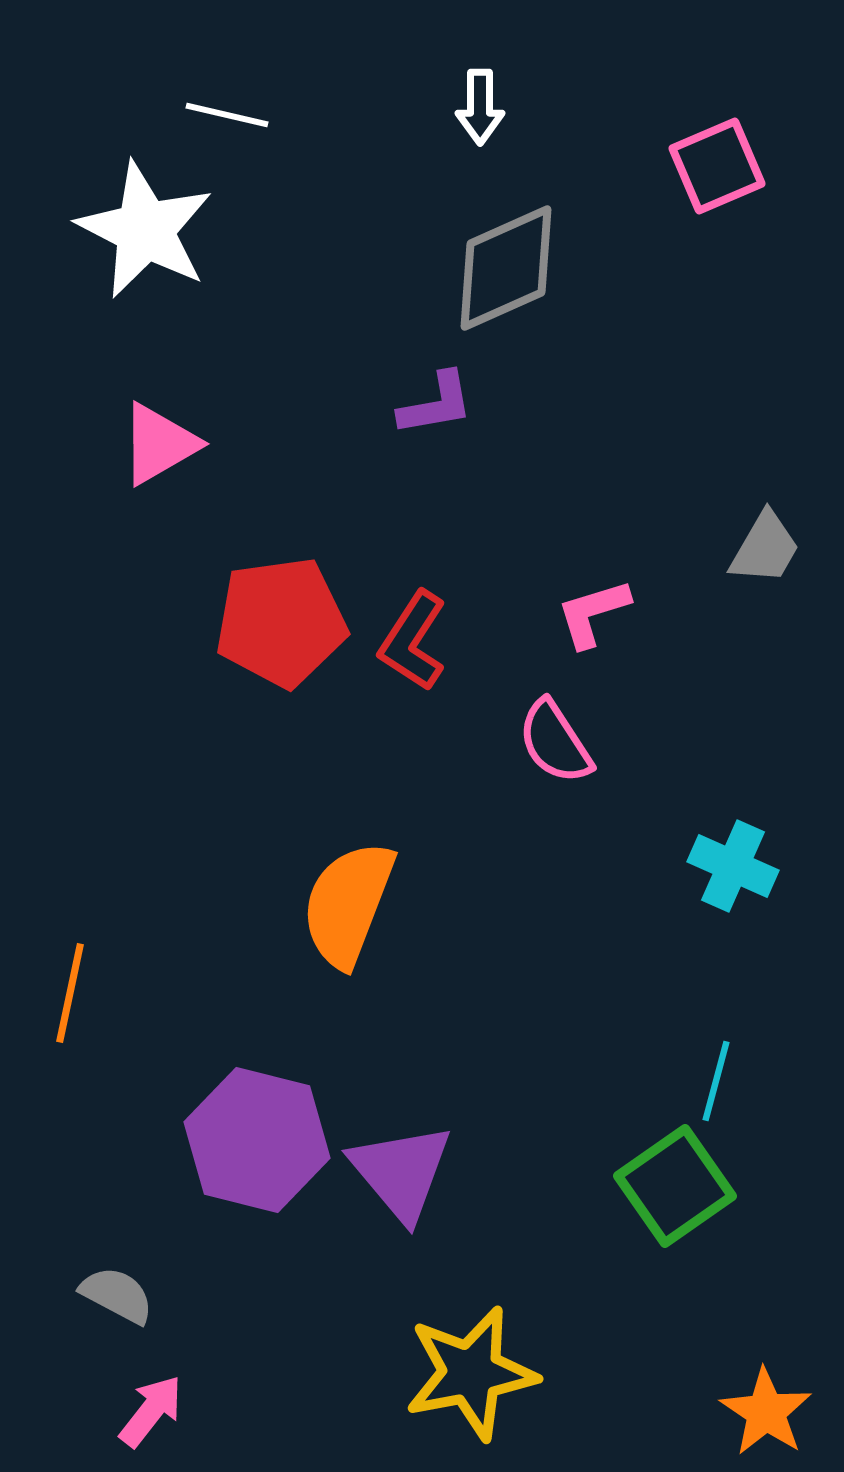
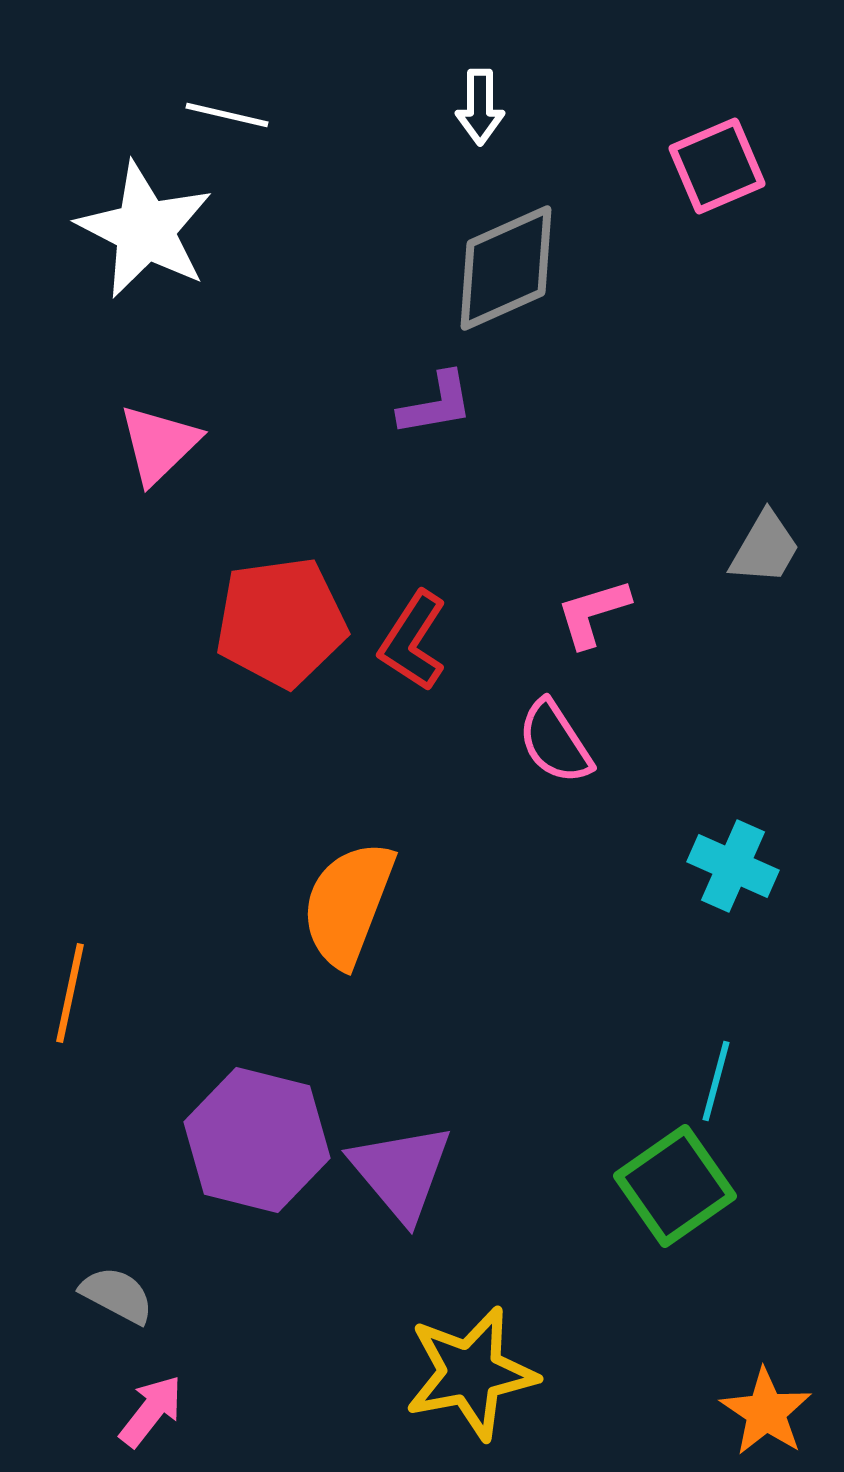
pink triangle: rotated 14 degrees counterclockwise
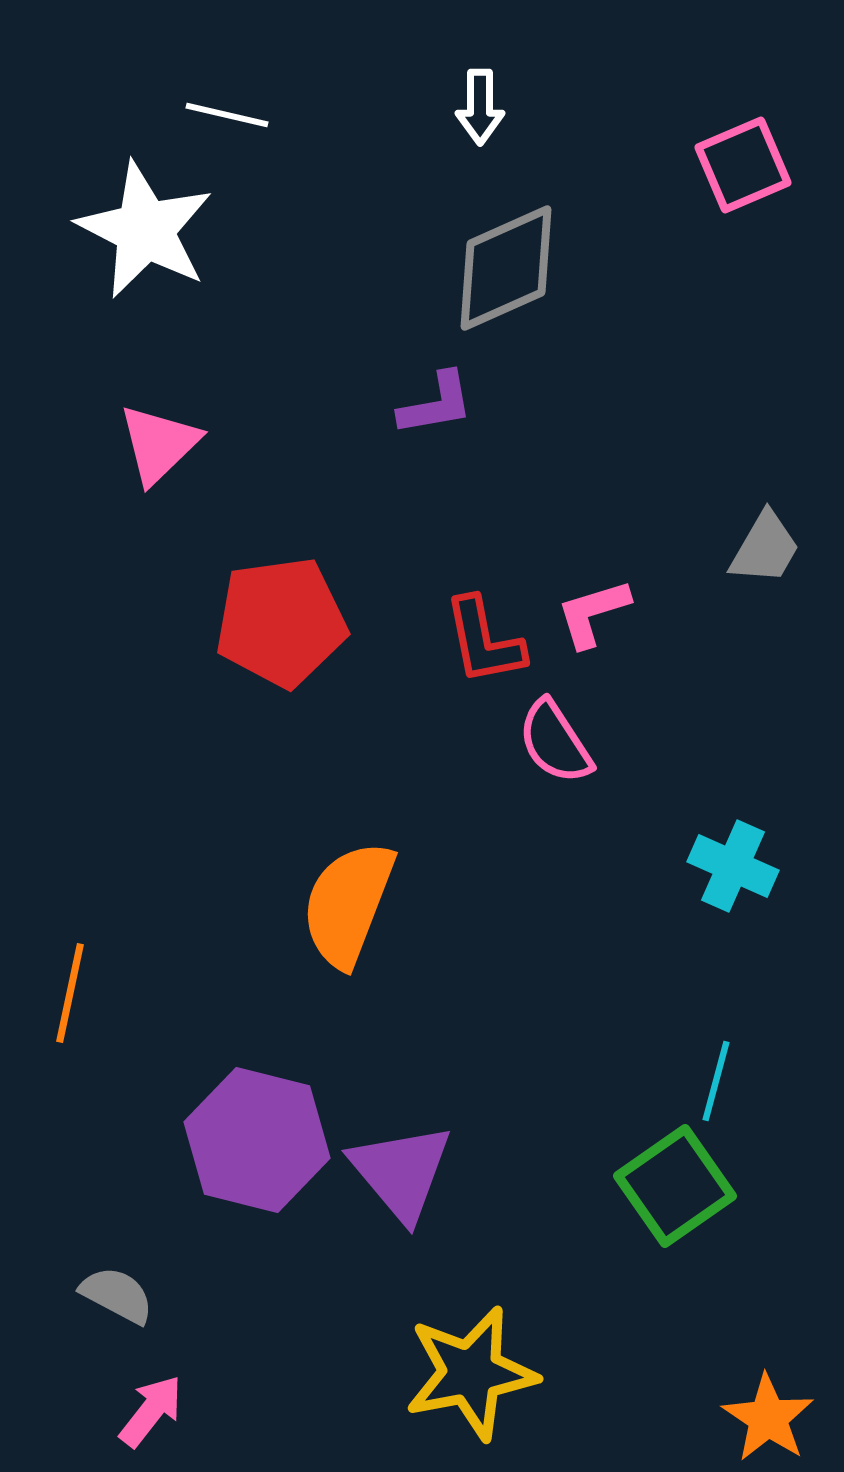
pink square: moved 26 px right, 1 px up
red L-shape: moved 71 px right; rotated 44 degrees counterclockwise
orange star: moved 2 px right, 6 px down
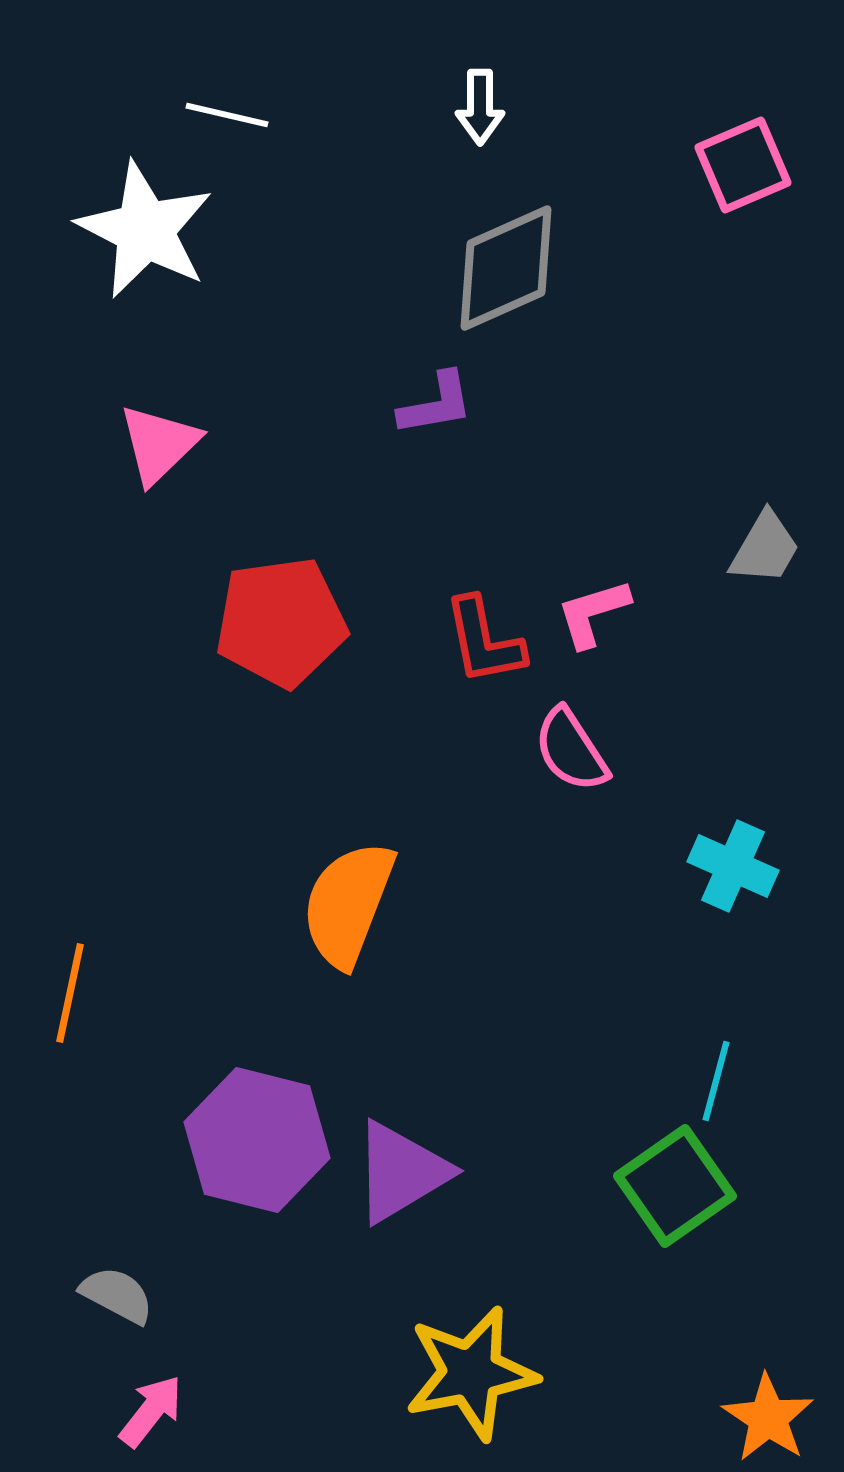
pink semicircle: moved 16 px right, 8 px down
purple triangle: rotated 39 degrees clockwise
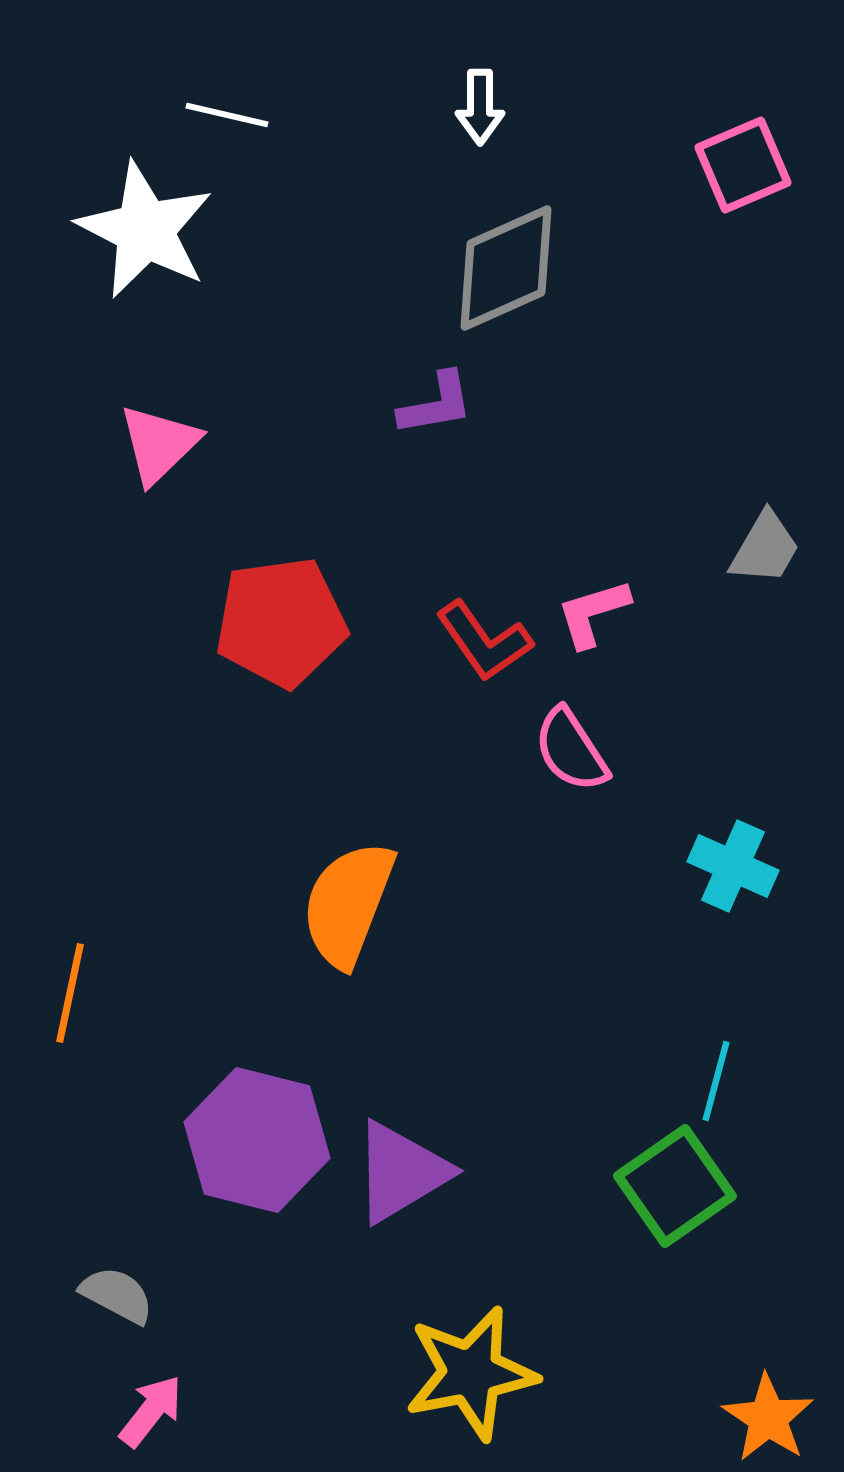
red L-shape: rotated 24 degrees counterclockwise
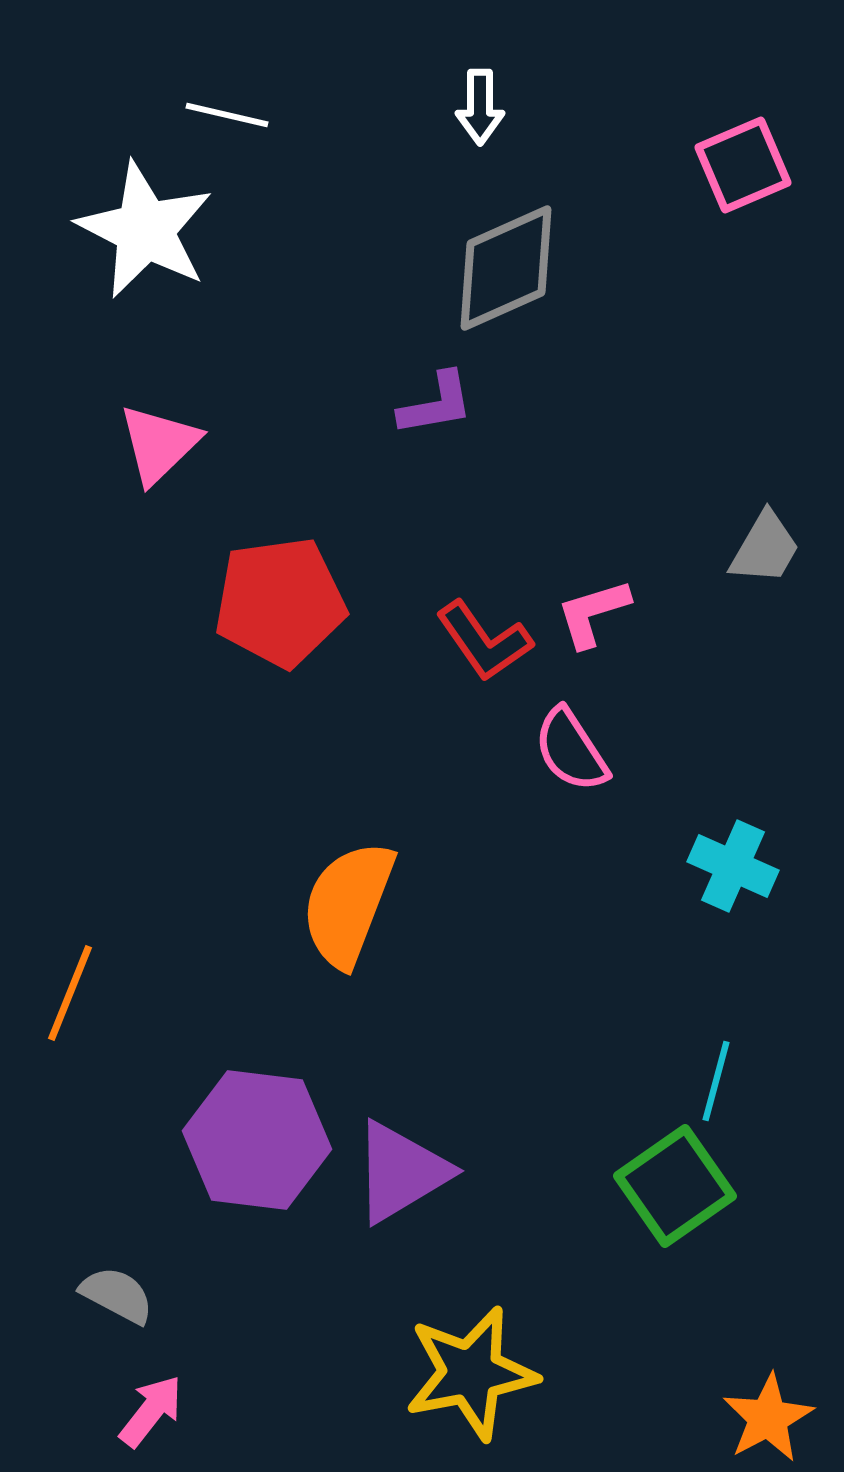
red pentagon: moved 1 px left, 20 px up
orange line: rotated 10 degrees clockwise
purple hexagon: rotated 7 degrees counterclockwise
orange star: rotated 10 degrees clockwise
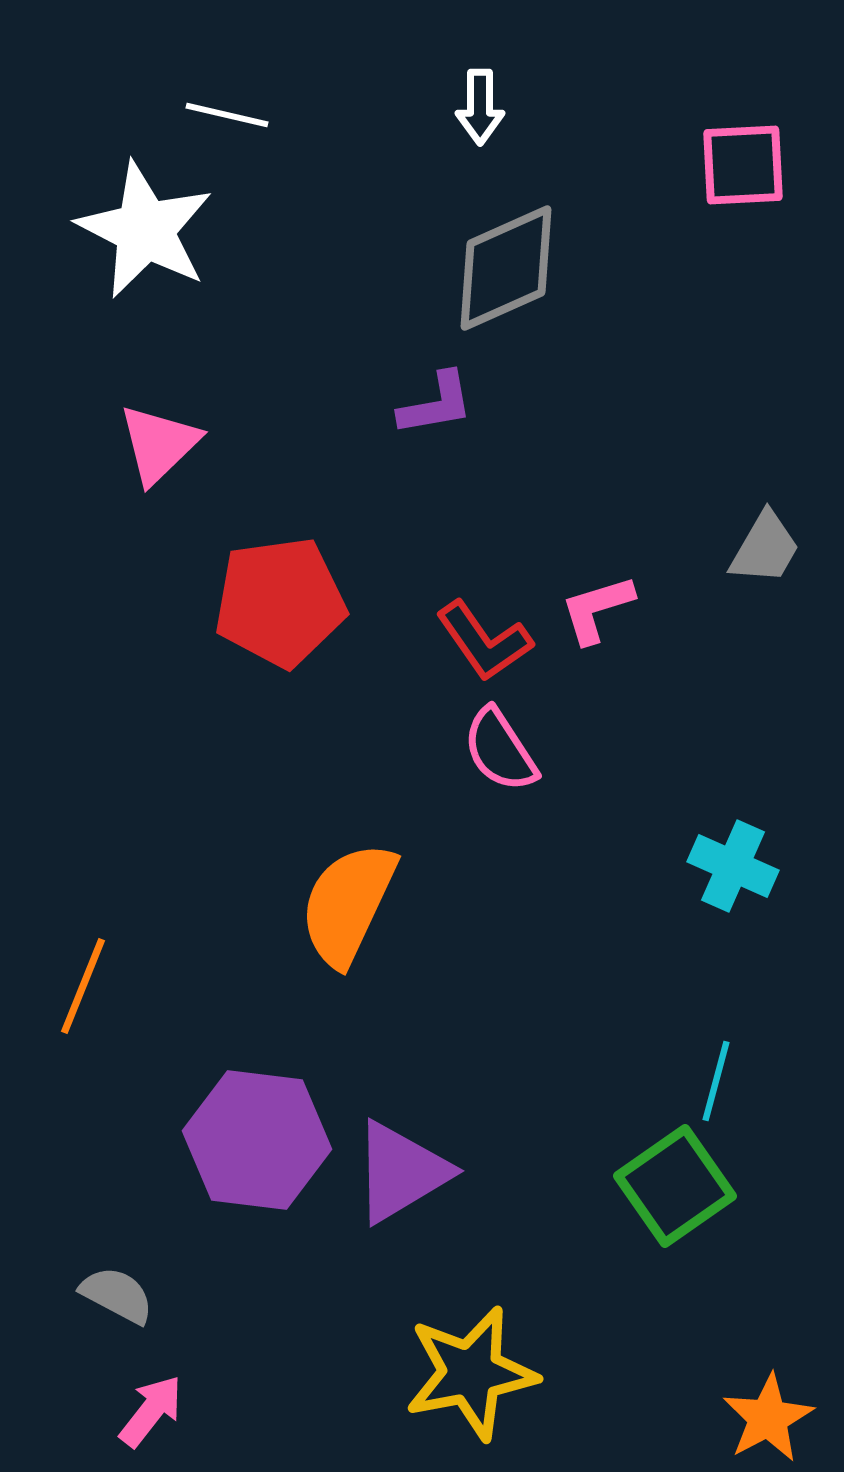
pink square: rotated 20 degrees clockwise
pink L-shape: moved 4 px right, 4 px up
pink semicircle: moved 71 px left
orange semicircle: rotated 4 degrees clockwise
orange line: moved 13 px right, 7 px up
